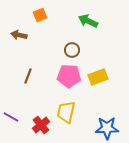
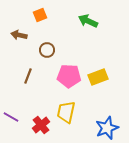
brown circle: moved 25 px left
blue star: rotated 20 degrees counterclockwise
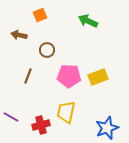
red cross: rotated 24 degrees clockwise
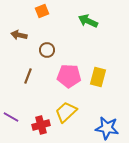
orange square: moved 2 px right, 4 px up
yellow rectangle: rotated 54 degrees counterclockwise
yellow trapezoid: rotated 35 degrees clockwise
blue star: rotated 30 degrees clockwise
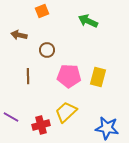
brown line: rotated 21 degrees counterclockwise
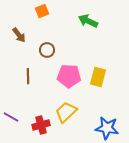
brown arrow: rotated 140 degrees counterclockwise
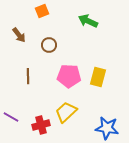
brown circle: moved 2 px right, 5 px up
